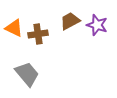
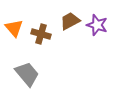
orange triangle: rotated 24 degrees clockwise
brown cross: moved 3 px right; rotated 24 degrees clockwise
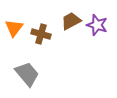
brown trapezoid: moved 1 px right
orange triangle: rotated 18 degrees clockwise
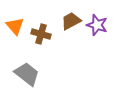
orange triangle: moved 1 px right, 2 px up; rotated 18 degrees counterclockwise
gray trapezoid: rotated 12 degrees counterclockwise
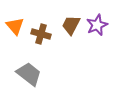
brown trapezoid: moved 4 px down; rotated 35 degrees counterclockwise
purple star: rotated 30 degrees clockwise
gray trapezoid: moved 2 px right
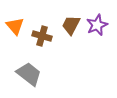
brown cross: moved 1 px right, 2 px down
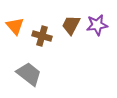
purple star: rotated 15 degrees clockwise
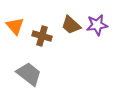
brown trapezoid: rotated 75 degrees counterclockwise
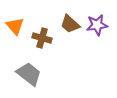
brown trapezoid: moved 1 px left, 1 px up
brown cross: moved 2 px down
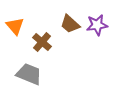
brown cross: moved 4 px down; rotated 24 degrees clockwise
gray trapezoid: rotated 16 degrees counterclockwise
